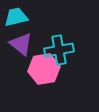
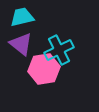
cyan trapezoid: moved 6 px right
cyan cross: rotated 16 degrees counterclockwise
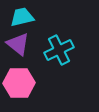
purple triangle: moved 3 px left
pink hexagon: moved 25 px left, 14 px down; rotated 8 degrees clockwise
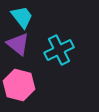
cyan trapezoid: rotated 65 degrees clockwise
pink hexagon: moved 2 px down; rotated 16 degrees clockwise
